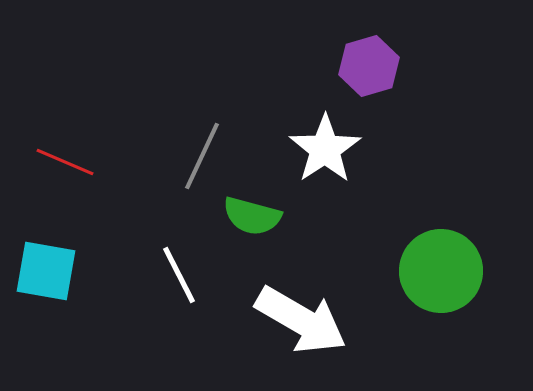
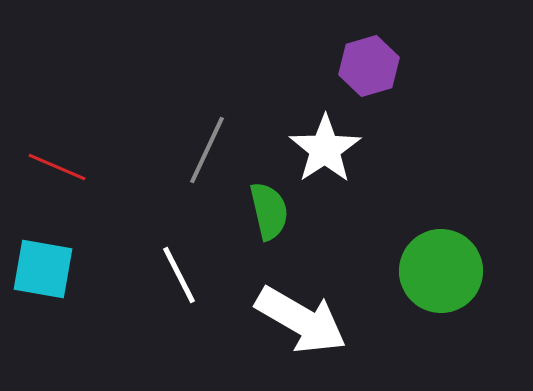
gray line: moved 5 px right, 6 px up
red line: moved 8 px left, 5 px down
green semicircle: moved 17 px right, 5 px up; rotated 118 degrees counterclockwise
cyan square: moved 3 px left, 2 px up
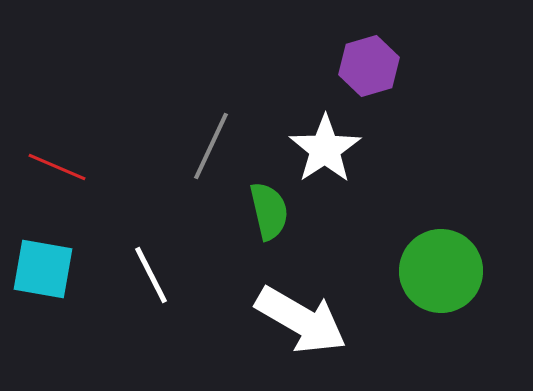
gray line: moved 4 px right, 4 px up
white line: moved 28 px left
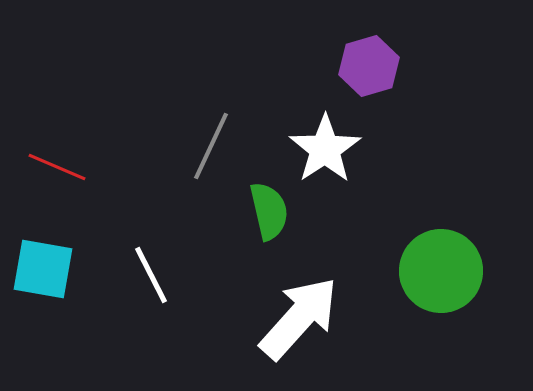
white arrow: moved 2 px left, 2 px up; rotated 78 degrees counterclockwise
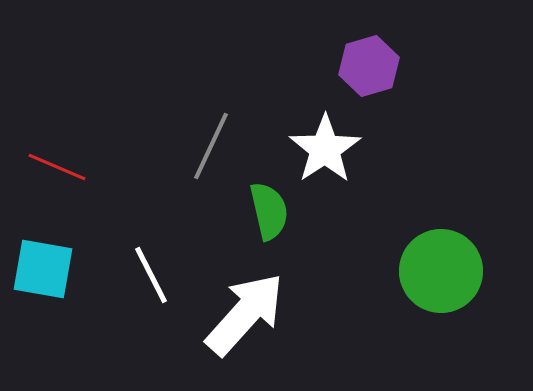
white arrow: moved 54 px left, 4 px up
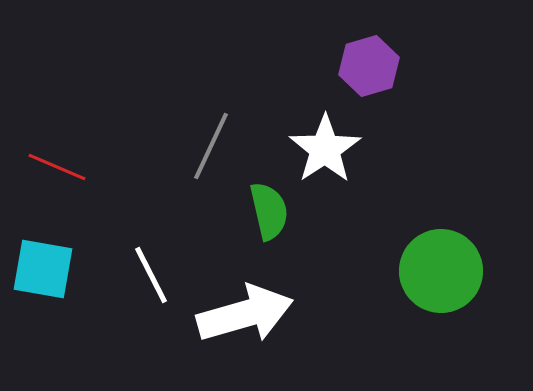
white arrow: rotated 32 degrees clockwise
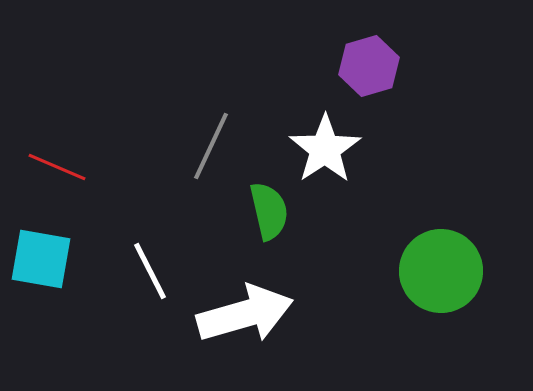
cyan square: moved 2 px left, 10 px up
white line: moved 1 px left, 4 px up
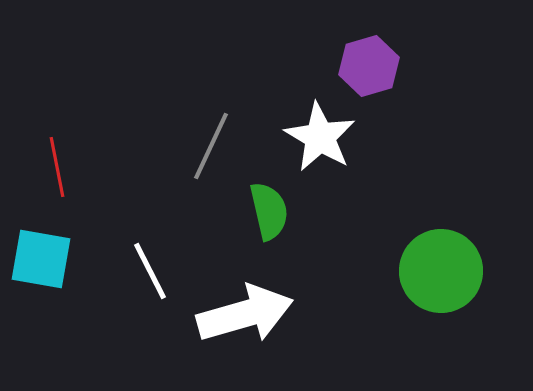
white star: moved 5 px left, 12 px up; rotated 8 degrees counterclockwise
red line: rotated 56 degrees clockwise
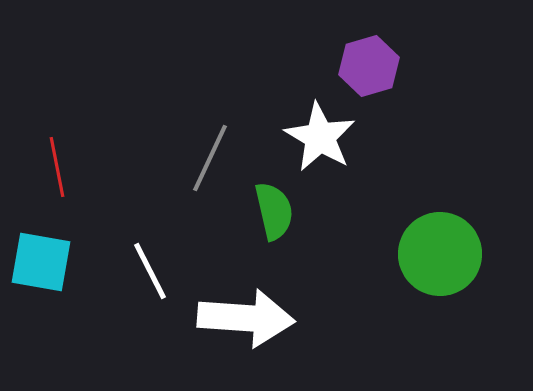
gray line: moved 1 px left, 12 px down
green semicircle: moved 5 px right
cyan square: moved 3 px down
green circle: moved 1 px left, 17 px up
white arrow: moved 1 px right, 4 px down; rotated 20 degrees clockwise
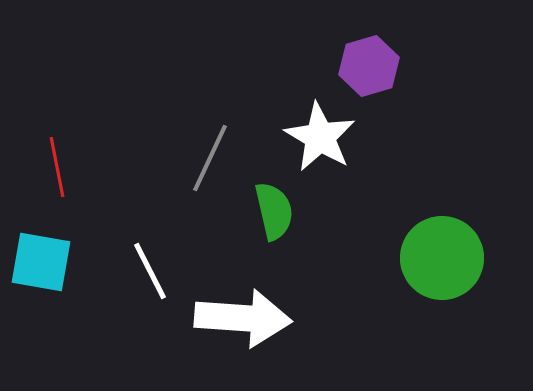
green circle: moved 2 px right, 4 px down
white arrow: moved 3 px left
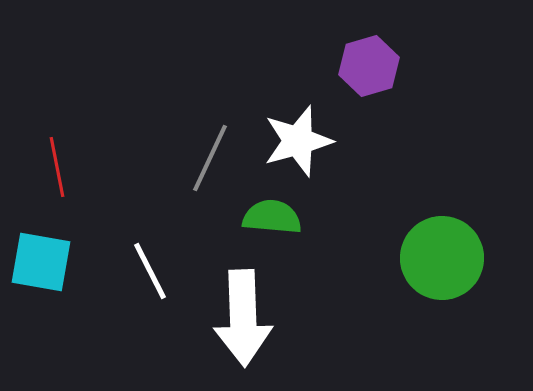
white star: moved 22 px left, 4 px down; rotated 26 degrees clockwise
green semicircle: moved 2 px left, 6 px down; rotated 72 degrees counterclockwise
white arrow: rotated 84 degrees clockwise
